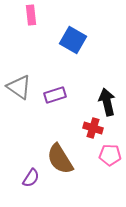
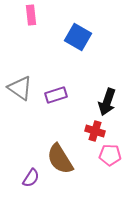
blue square: moved 5 px right, 3 px up
gray triangle: moved 1 px right, 1 px down
purple rectangle: moved 1 px right
black arrow: rotated 148 degrees counterclockwise
red cross: moved 2 px right, 3 px down
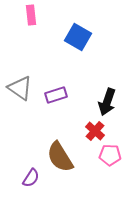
red cross: rotated 24 degrees clockwise
brown semicircle: moved 2 px up
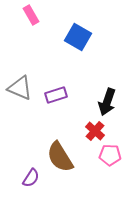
pink rectangle: rotated 24 degrees counterclockwise
gray triangle: rotated 12 degrees counterclockwise
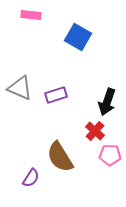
pink rectangle: rotated 54 degrees counterclockwise
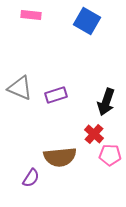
blue square: moved 9 px right, 16 px up
black arrow: moved 1 px left
red cross: moved 1 px left, 3 px down
brown semicircle: rotated 64 degrees counterclockwise
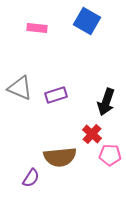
pink rectangle: moved 6 px right, 13 px down
red cross: moved 2 px left
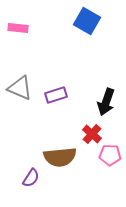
pink rectangle: moved 19 px left
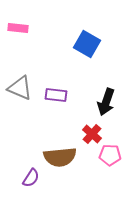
blue square: moved 23 px down
purple rectangle: rotated 25 degrees clockwise
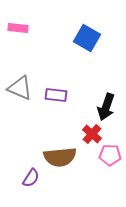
blue square: moved 6 px up
black arrow: moved 5 px down
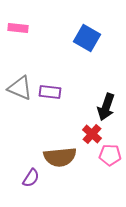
purple rectangle: moved 6 px left, 3 px up
